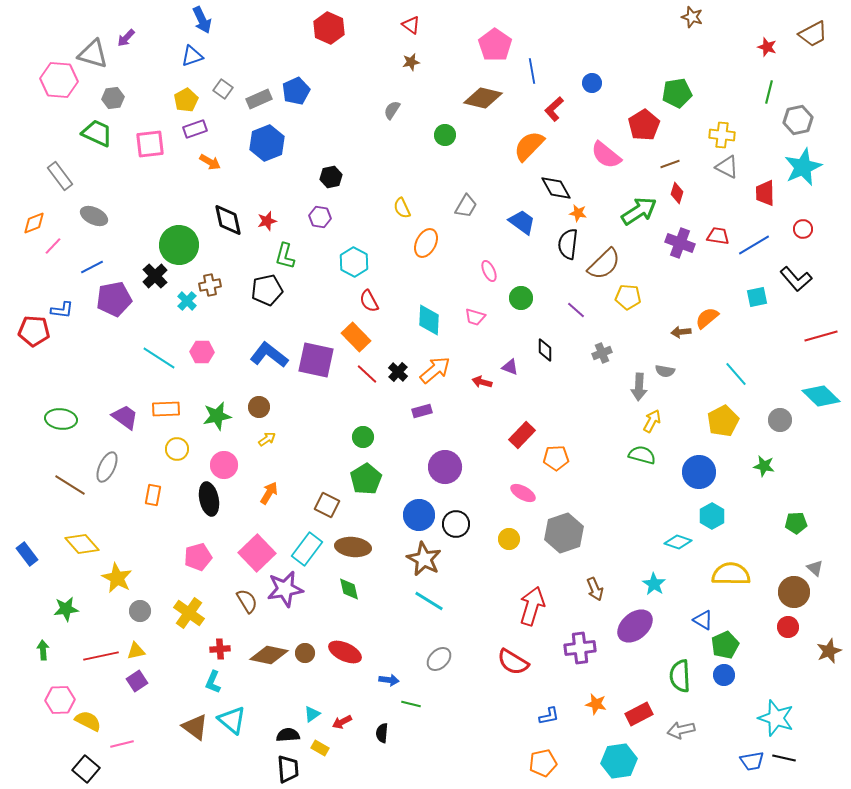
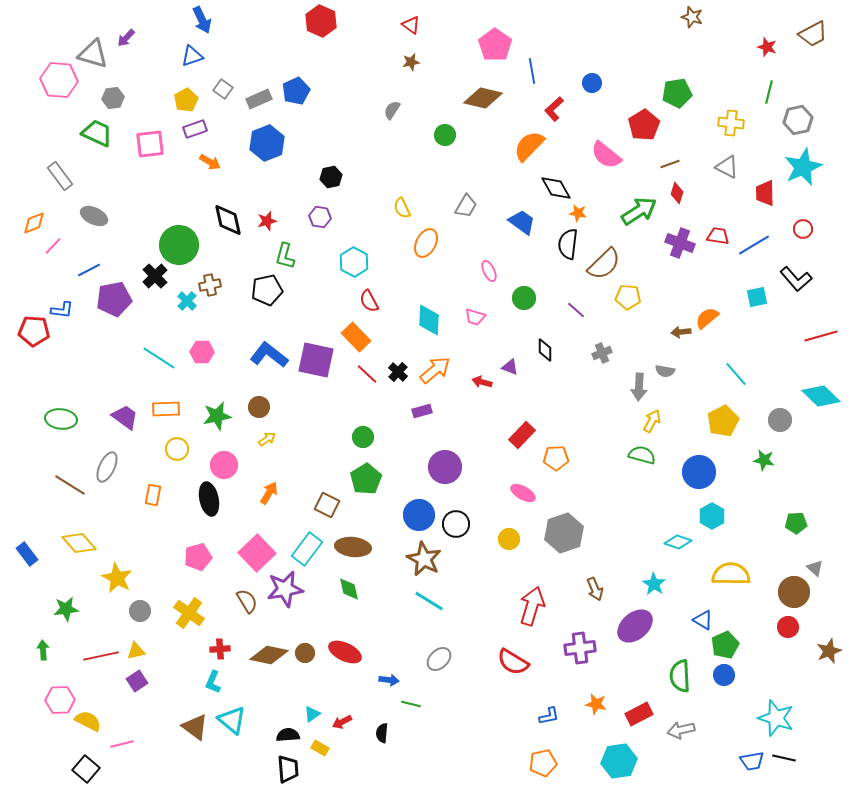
red hexagon at (329, 28): moved 8 px left, 7 px up
yellow cross at (722, 135): moved 9 px right, 12 px up
blue line at (92, 267): moved 3 px left, 3 px down
green circle at (521, 298): moved 3 px right
green star at (764, 466): moved 6 px up
yellow diamond at (82, 544): moved 3 px left, 1 px up
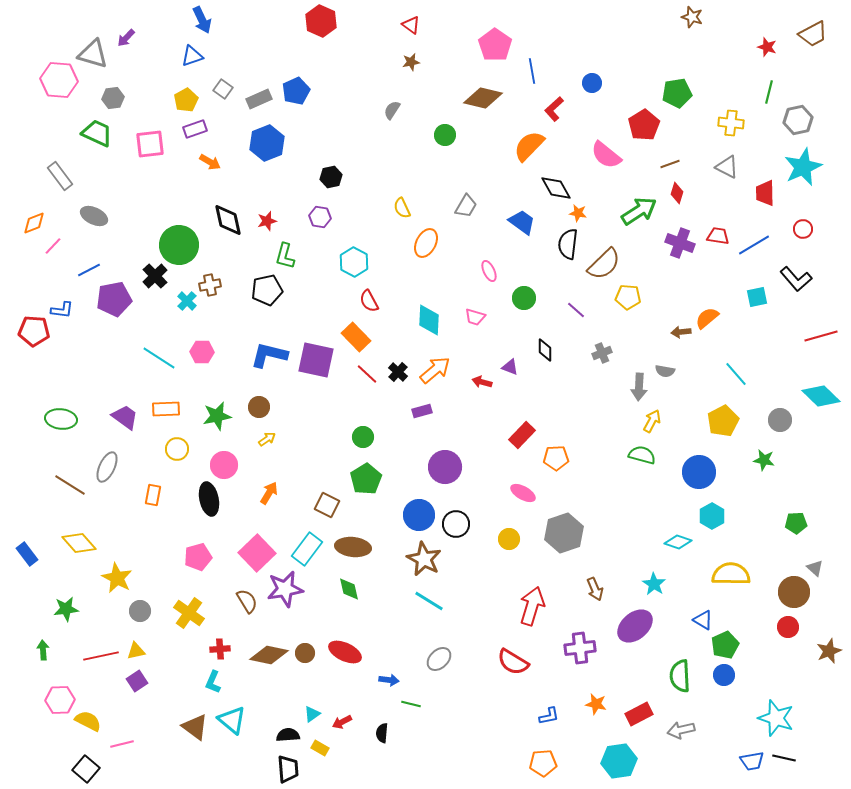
blue L-shape at (269, 355): rotated 24 degrees counterclockwise
orange pentagon at (543, 763): rotated 8 degrees clockwise
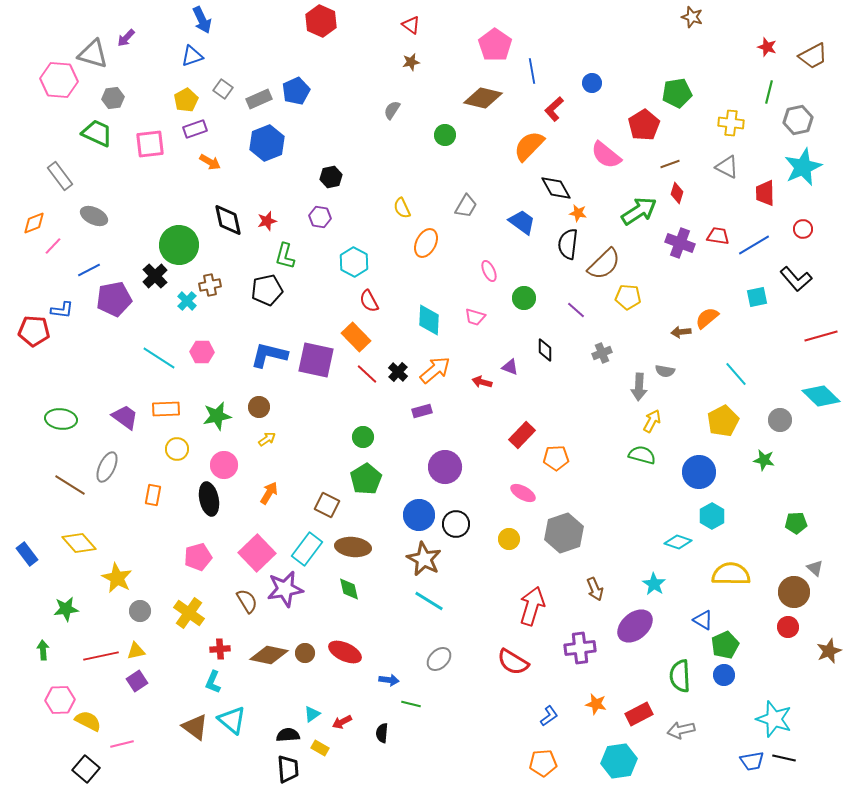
brown trapezoid at (813, 34): moved 22 px down
blue L-shape at (549, 716): rotated 25 degrees counterclockwise
cyan star at (776, 718): moved 2 px left, 1 px down
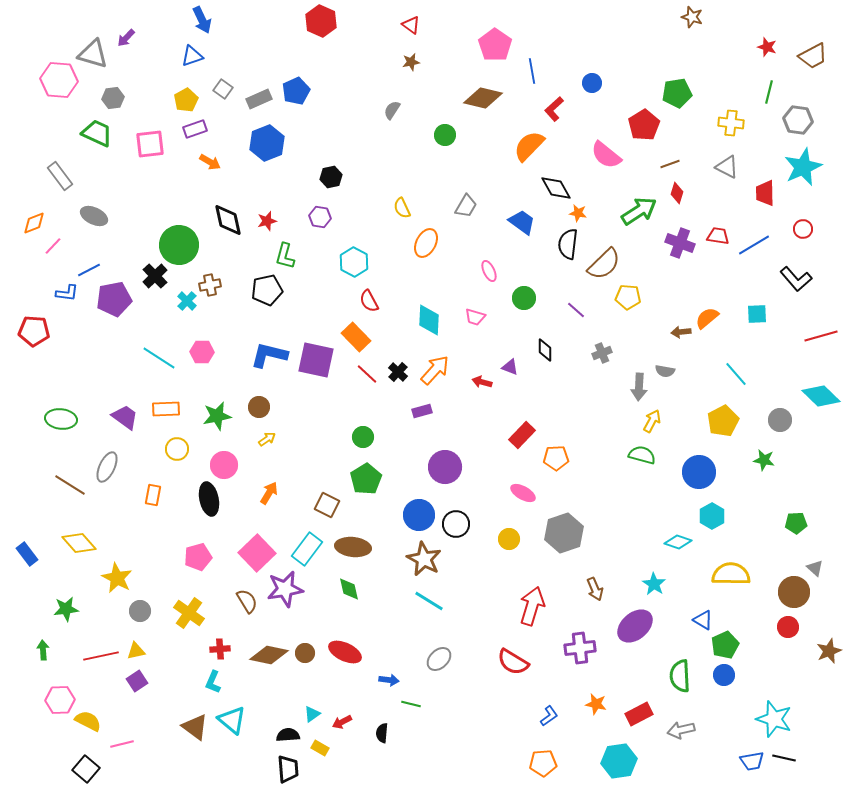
gray hexagon at (798, 120): rotated 20 degrees clockwise
cyan square at (757, 297): moved 17 px down; rotated 10 degrees clockwise
blue L-shape at (62, 310): moved 5 px right, 17 px up
orange arrow at (435, 370): rotated 8 degrees counterclockwise
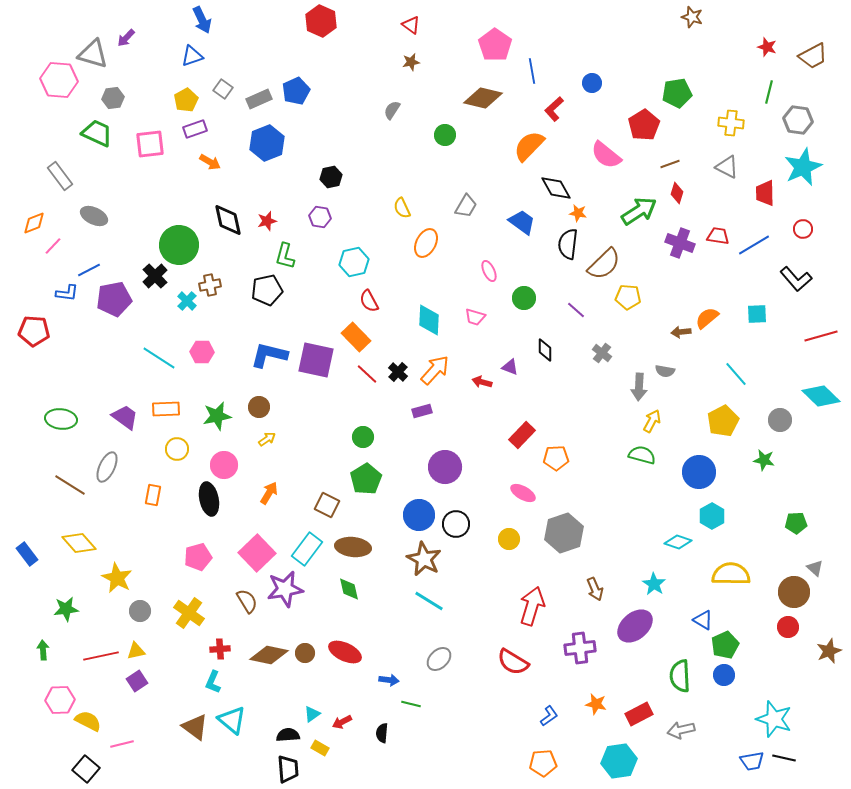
cyan hexagon at (354, 262): rotated 20 degrees clockwise
gray cross at (602, 353): rotated 30 degrees counterclockwise
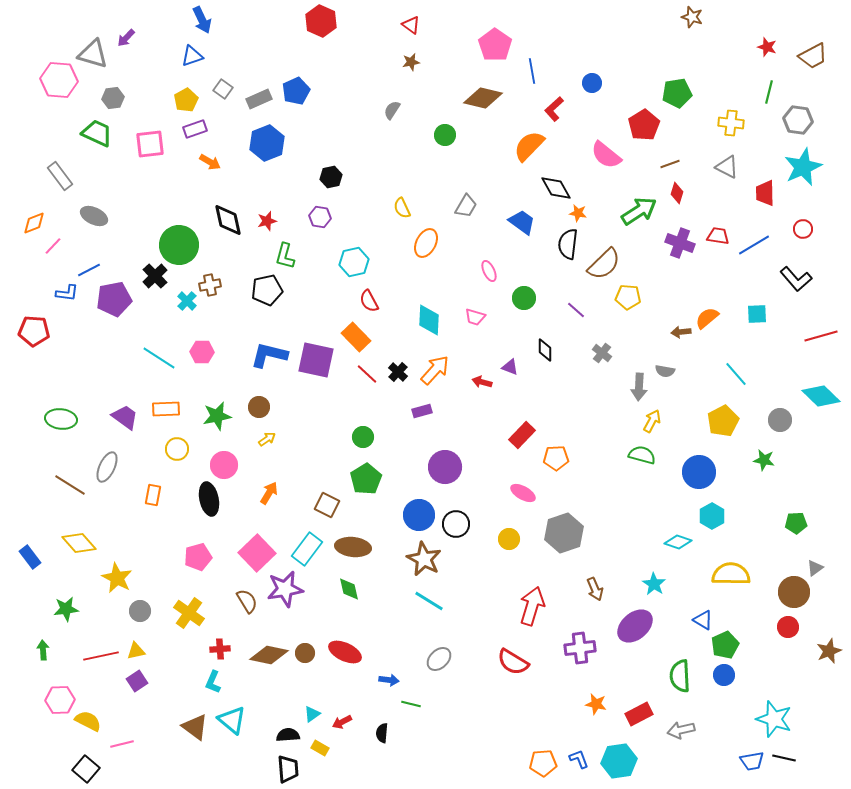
blue rectangle at (27, 554): moved 3 px right, 3 px down
gray triangle at (815, 568): rotated 42 degrees clockwise
blue L-shape at (549, 716): moved 30 px right, 43 px down; rotated 75 degrees counterclockwise
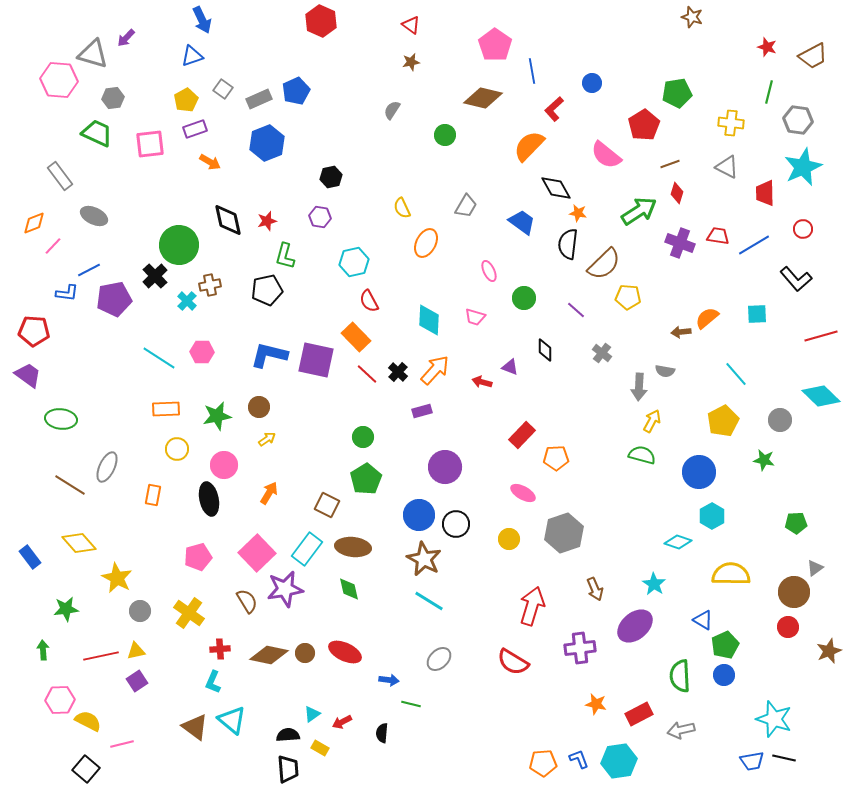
purple trapezoid at (125, 417): moved 97 px left, 42 px up
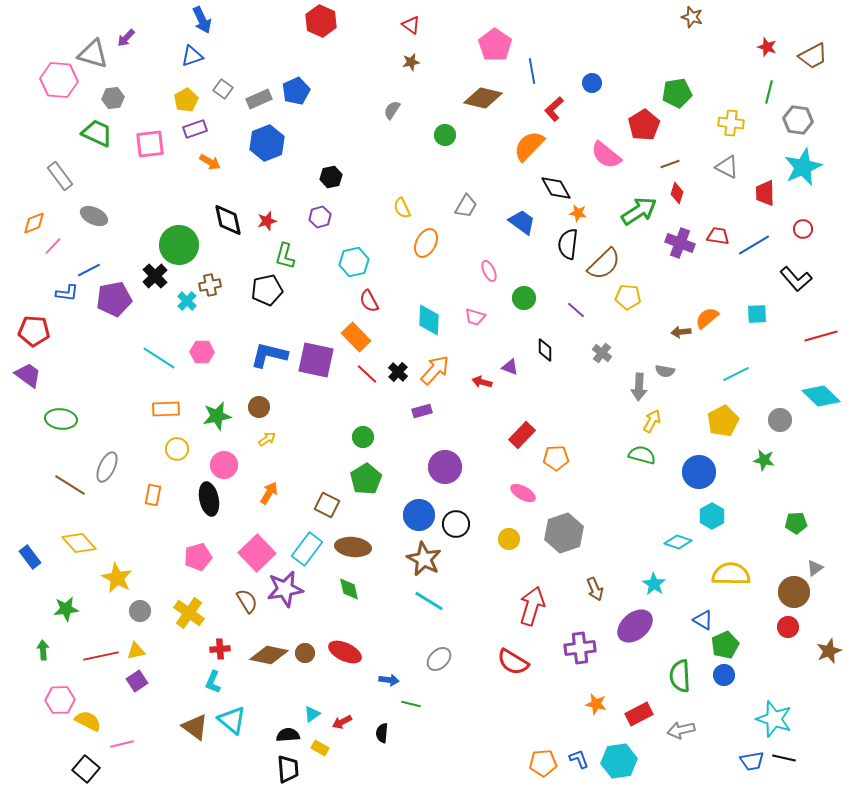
purple hexagon at (320, 217): rotated 25 degrees counterclockwise
cyan line at (736, 374): rotated 76 degrees counterclockwise
